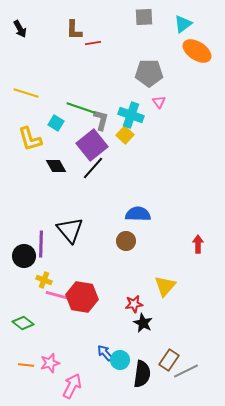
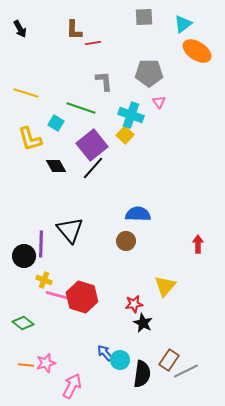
gray L-shape: moved 3 px right, 39 px up; rotated 20 degrees counterclockwise
red hexagon: rotated 8 degrees clockwise
pink star: moved 4 px left
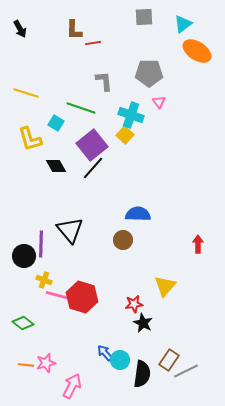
brown circle: moved 3 px left, 1 px up
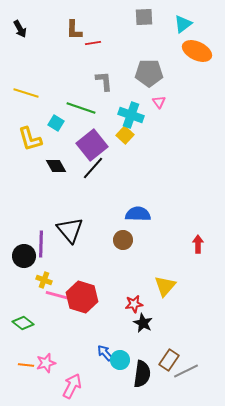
orange ellipse: rotated 8 degrees counterclockwise
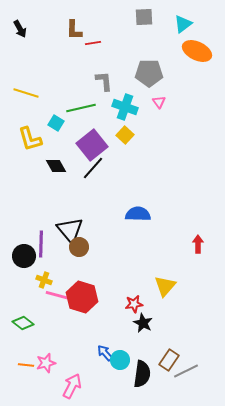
green line: rotated 32 degrees counterclockwise
cyan cross: moved 6 px left, 8 px up
brown circle: moved 44 px left, 7 px down
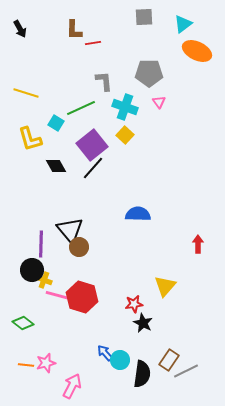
green line: rotated 12 degrees counterclockwise
black circle: moved 8 px right, 14 px down
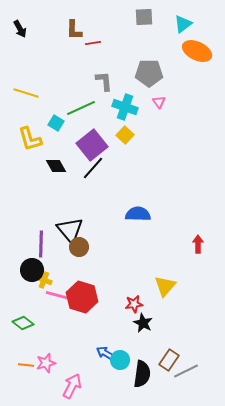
blue arrow: rotated 18 degrees counterclockwise
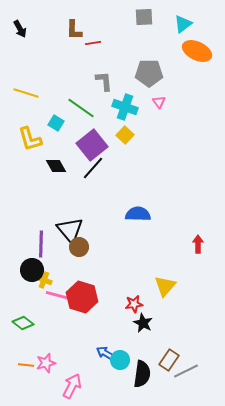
green line: rotated 60 degrees clockwise
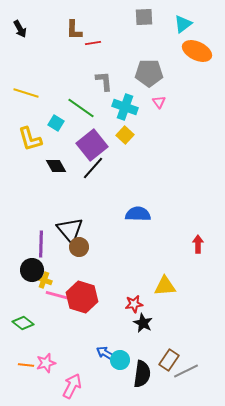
yellow triangle: rotated 45 degrees clockwise
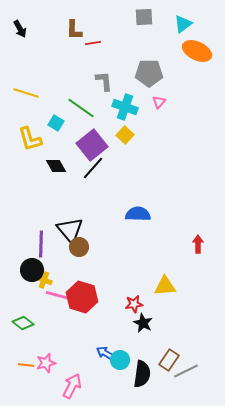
pink triangle: rotated 16 degrees clockwise
